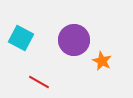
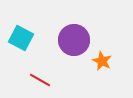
red line: moved 1 px right, 2 px up
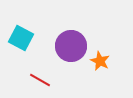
purple circle: moved 3 px left, 6 px down
orange star: moved 2 px left
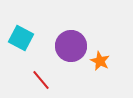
red line: moved 1 px right; rotated 20 degrees clockwise
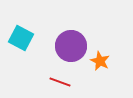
red line: moved 19 px right, 2 px down; rotated 30 degrees counterclockwise
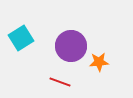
cyan square: rotated 30 degrees clockwise
orange star: moved 1 px left, 1 px down; rotated 30 degrees counterclockwise
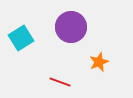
purple circle: moved 19 px up
orange star: rotated 18 degrees counterclockwise
